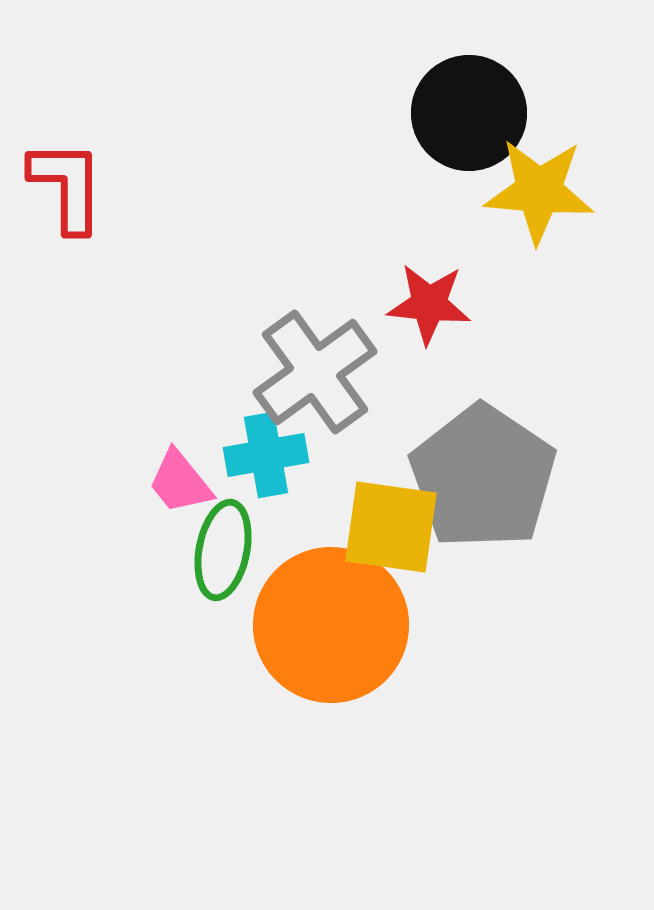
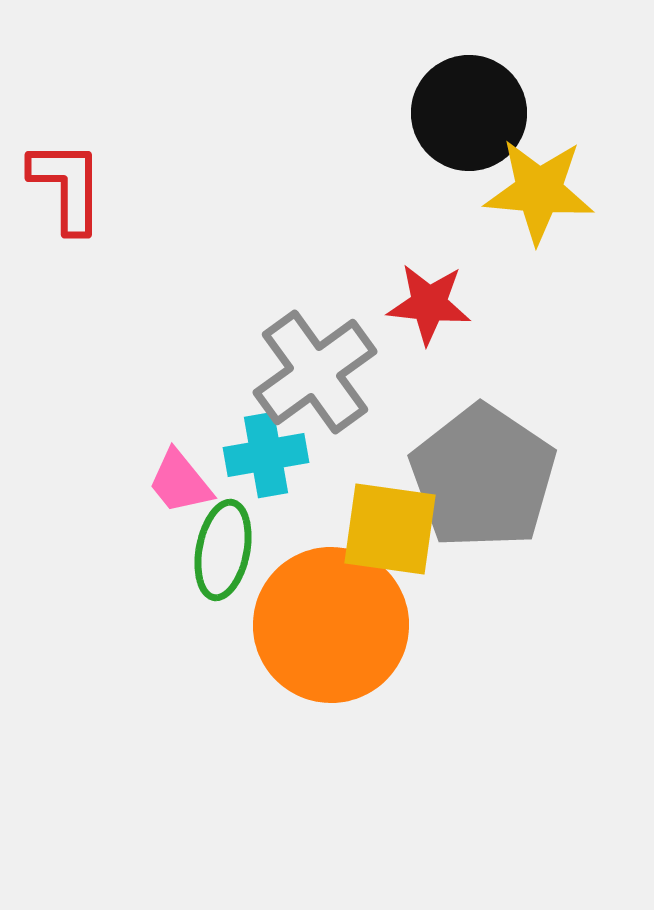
yellow square: moved 1 px left, 2 px down
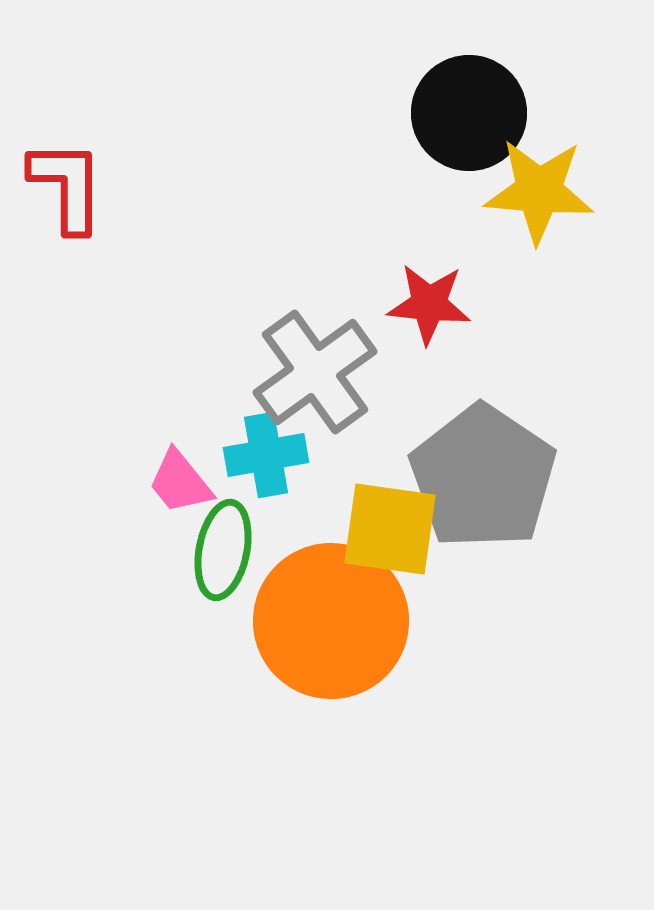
orange circle: moved 4 px up
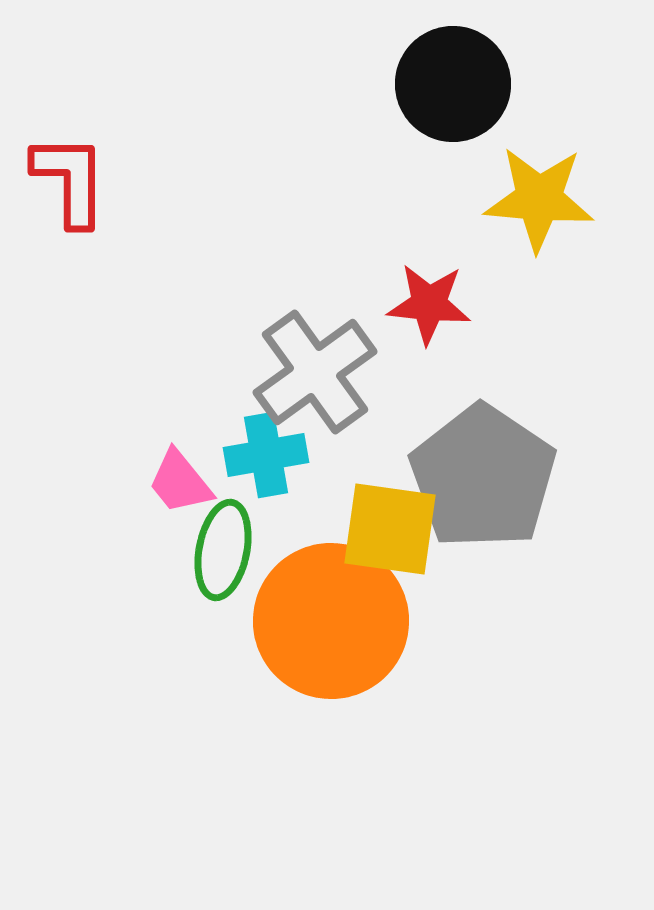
black circle: moved 16 px left, 29 px up
red L-shape: moved 3 px right, 6 px up
yellow star: moved 8 px down
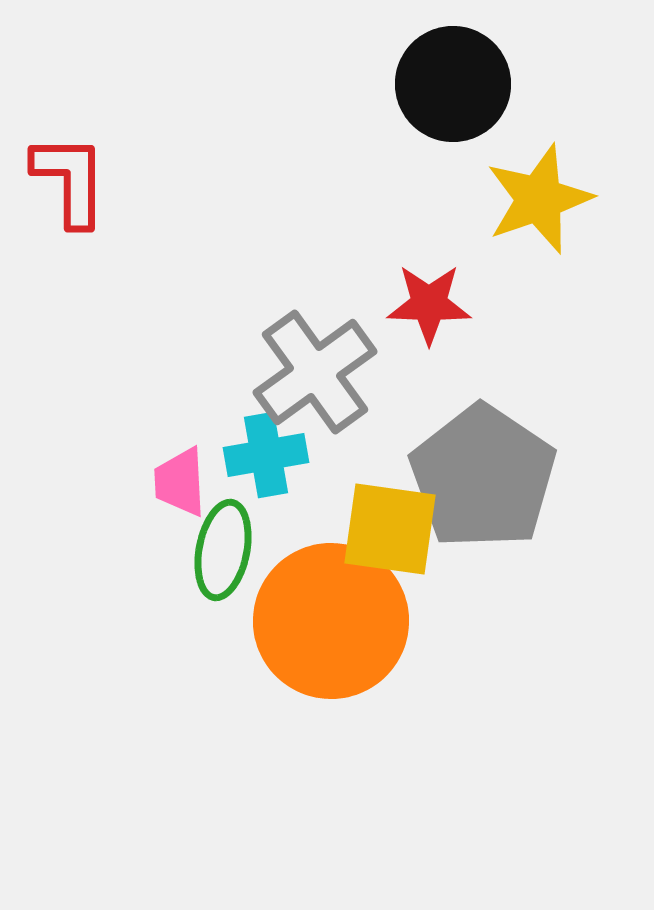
yellow star: rotated 24 degrees counterclockwise
red star: rotated 4 degrees counterclockwise
pink trapezoid: rotated 36 degrees clockwise
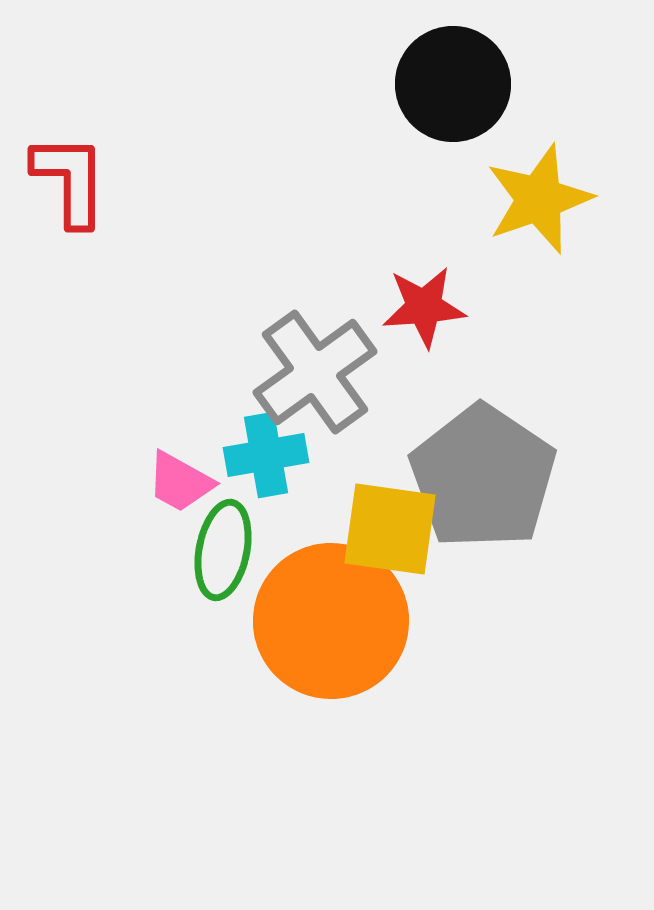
red star: moved 5 px left, 3 px down; rotated 6 degrees counterclockwise
pink trapezoid: rotated 58 degrees counterclockwise
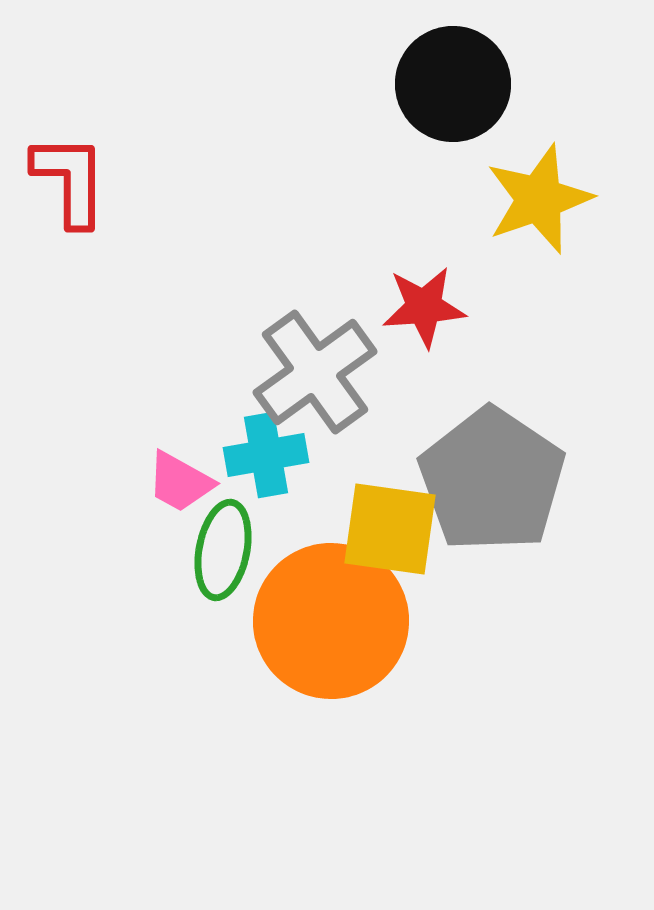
gray pentagon: moved 9 px right, 3 px down
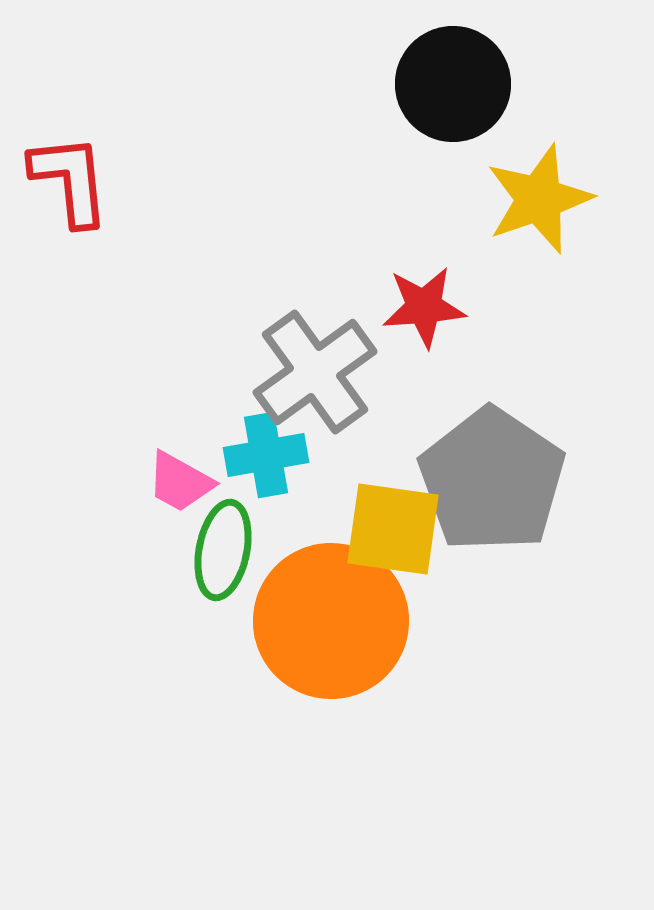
red L-shape: rotated 6 degrees counterclockwise
yellow square: moved 3 px right
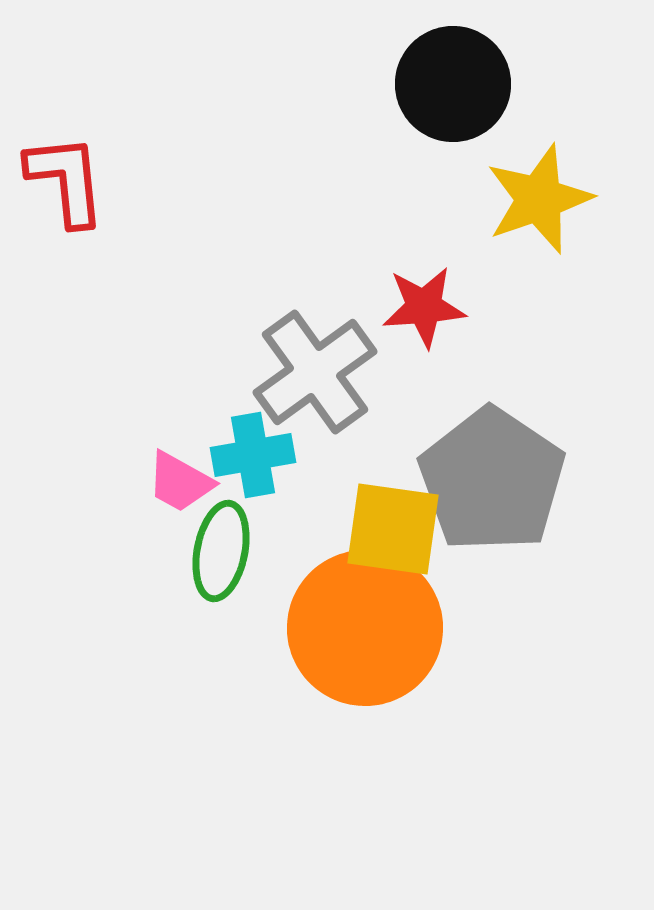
red L-shape: moved 4 px left
cyan cross: moved 13 px left
green ellipse: moved 2 px left, 1 px down
orange circle: moved 34 px right, 7 px down
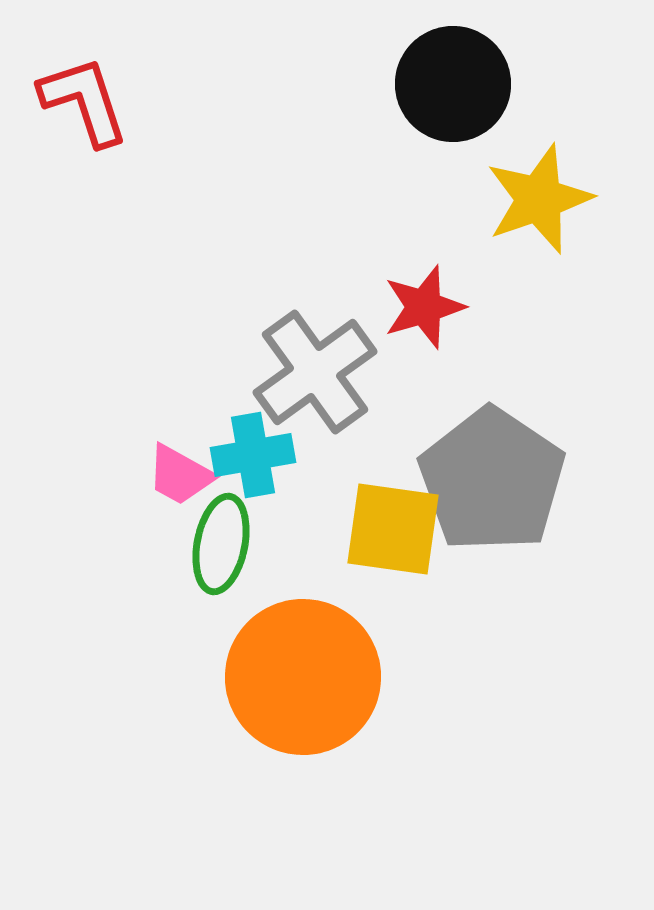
red L-shape: moved 18 px right, 79 px up; rotated 12 degrees counterclockwise
red star: rotated 12 degrees counterclockwise
pink trapezoid: moved 7 px up
green ellipse: moved 7 px up
orange circle: moved 62 px left, 49 px down
